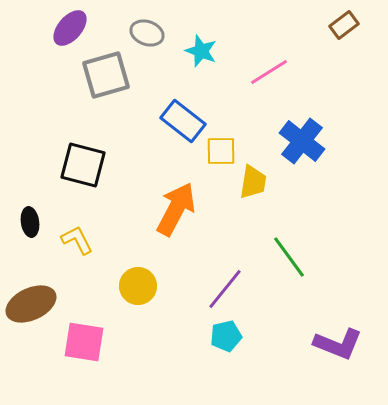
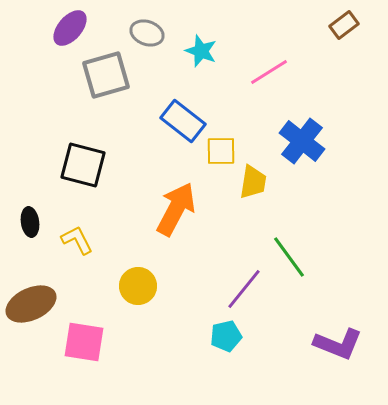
purple line: moved 19 px right
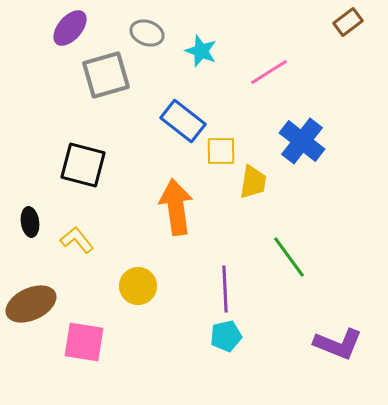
brown rectangle: moved 4 px right, 3 px up
orange arrow: moved 2 px up; rotated 36 degrees counterclockwise
yellow L-shape: rotated 12 degrees counterclockwise
purple line: moved 19 px left; rotated 42 degrees counterclockwise
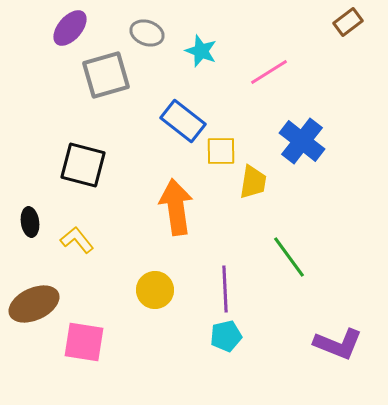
yellow circle: moved 17 px right, 4 px down
brown ellipse: moved 3 px right
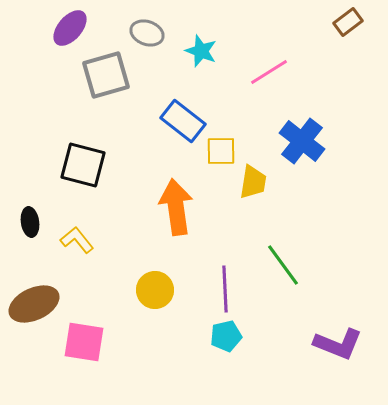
green line: moved 6 px left, 8 px down
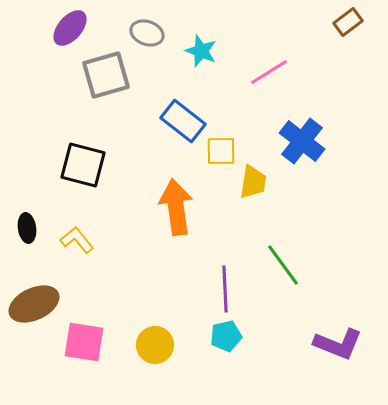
black ellipse: moved 3 px left, 6 px down
yellow circle: moved 55 px down
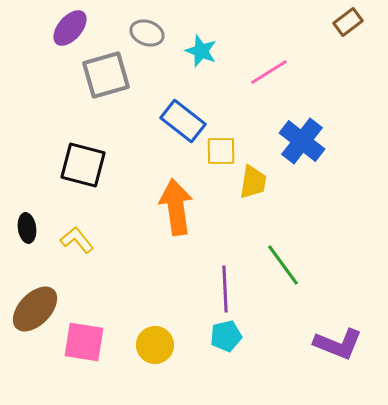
brown ellipse: moved 1 px right, 5 px down; rotated 21 degrees counterclockwise
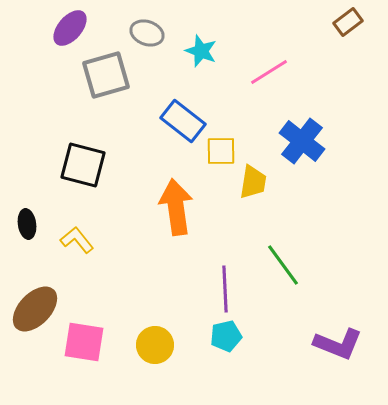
black ellipse: moved 4 px up
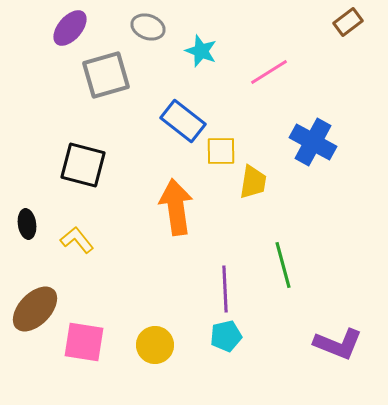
gray ellipse: moved 1 px right, 6 px up
blue cross: moved 11 px right, 1 px down; rotated 9 degrees counterclockwise
green line: rotated 21 degrees clockwise
